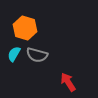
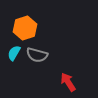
orange hexagon: rotated 25 degrees clockwise
cyan semicircle: moved 1 px up
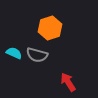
orange hexagon: moved 25 px right
cyan semicircle: rotated 84 degrees clockwise
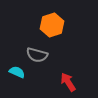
orange hexagon: moved 2 px right, 3 px up
cyan semicircle: moved 3 px right, 19 px down
